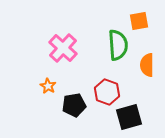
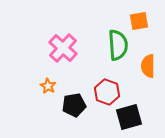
orange semicircle: moved 1 px right, 1 px down
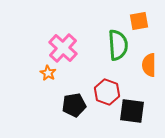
orange semicircle: moved 1 px right, 1 px up
orange star: moved 13 px up
black square: moved 3 px right, 6 px up; rotated 24 degrees clockwise
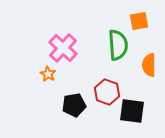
orange star: moved 1 px down
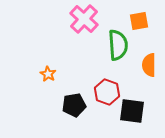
pink cross: moved 21 px right, 29 px up
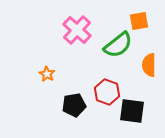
pink cross: moved 7 px left, 11 px down
green semicircle: rotated 56 degrees clockwise
orange star: moved 1 px left
